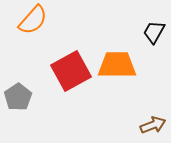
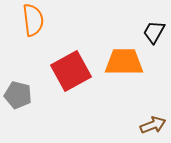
orange semicircle: rotated 48 degrees counterclockwise
orange trapezoid: moved 7 px right, 3 px up
gray pentagon: moved 2 px up; rotated 24 degrees counterclockwise
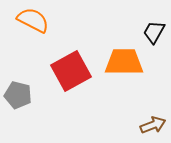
orange semicircle: rotated 56 degrees counterclockwise
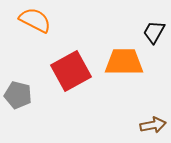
orange semicircle: moved 2 px right
brown arrow: rotated 10 degrees clockwise
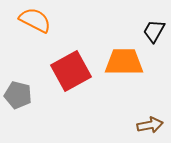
black trapezoid: moved 1 px up
brown arrow: moved 3 px left
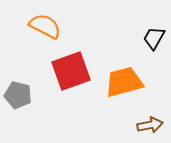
orange semicircle: moved 10 px right, 6 px down
black trapezoid: moved 7 px down
orange trapezoid: moved 20 px down; rotated 15 degrees counterclockwise
red square: rotated 9 degrees clockwise
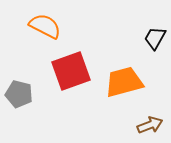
black trapezoid: moved 1 px right
gray pentagon: moved 1 px right, 1 px up
brown arrow: rotated 10 degrees counterclockwise
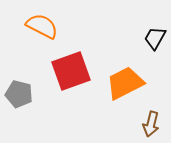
orange semicircle: moved 3 px left
orange trapezoid: moved 1 px right, 1 px down; rotated 12 degrees counterclockwise
brown arrow: moved 1 px right, 1 px up; rotated 125 degrees clockwise
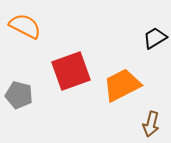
orange semicircle: moved 17 px left
black trapezoid: rotated 30 degrees clockwise
orange trapezoid: moved 3 px left, 2 px down
gray pentagon: moved 1 px down
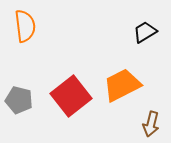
orange semicircle: rotated 56 degrees clockwise
black trapezoid: moved 10 px left, 6 px up
red square: moved 25 px down; rotated 18 degrees counterclockwise
gray pentagon: moved 5 px down
